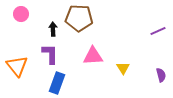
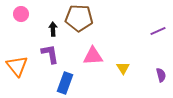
purple L-shape: rotated 10 degrees counterclockwise
blue rectangle: moved 8 px right
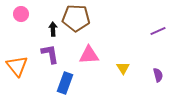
brown pentagon: moved 3 px left
pink triangle: moved 4 px left, 1 px up
purple semicircle: moved 3 px left
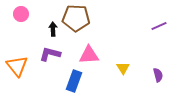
purple line: moved 1 px right, 5 px up
purple L-shape: rotated 65 degrees counterclockwise
blue rectangle: moved 9 px right, 2 px up
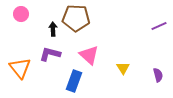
pink triangle: rotated 45 degrees clockwise
orange triangle: moved 3 px right, 2 px down
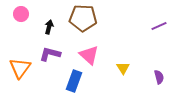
brown pentagon: moved 7 px right
black arrow: moved 4 px left, 2 px up; rotated 16 degrees clockwise
orange triangle: rotated 15 degrees clockwise
purple semicircle: moved 1 px right, 2 px down
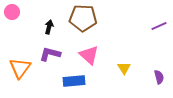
pink circle: moved 9 px left, 2 px up
yellow triangle: moved 1 px right
blue rectangle: rotated 65 degrees clockwise
